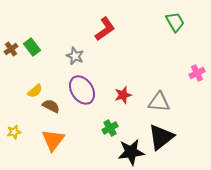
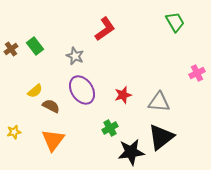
green rectangle: moved 3 px right, 1 px up
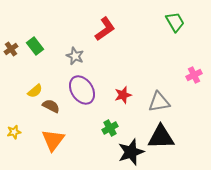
pink cross: moved 3 px left, 2 px down
gray triangle: rotated 15 degrees counterclockwise
black triangle: rotated 36 degrees clockwise
black star: rotated 12 degrees counterclockwise
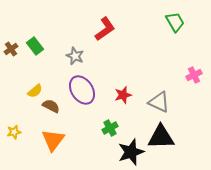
gray triangle: rotated 35 degrees clockwise
